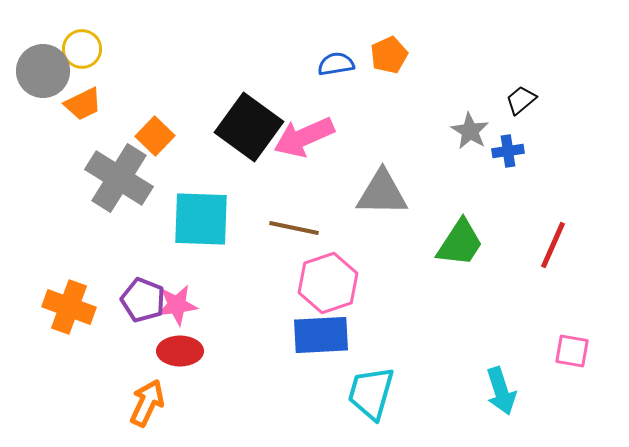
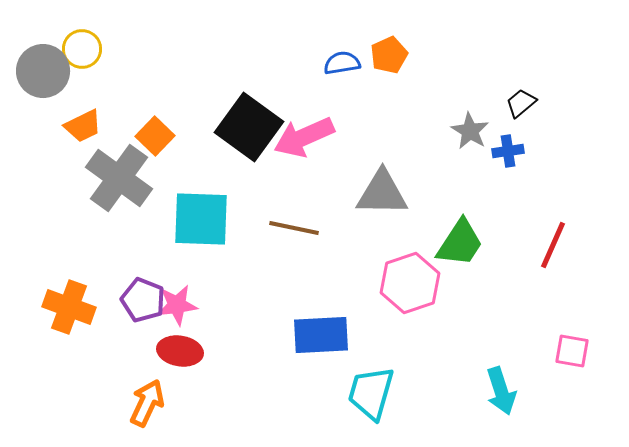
blue semicircle: moved 6 px right, 1 px up
black trapezoid: moved 3 px down
orange trapezoid: moved 22 px down
gray cross: rotated 4 degrees clockwise
pink hexagon: moved 82 px right
red ellipse: rotated 9 degrees clockwise
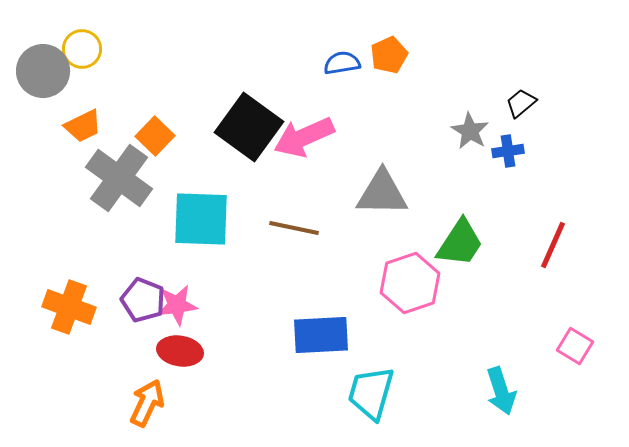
pink square: moved 3 px right, 5 px up; rotated 21 degrees clockwise
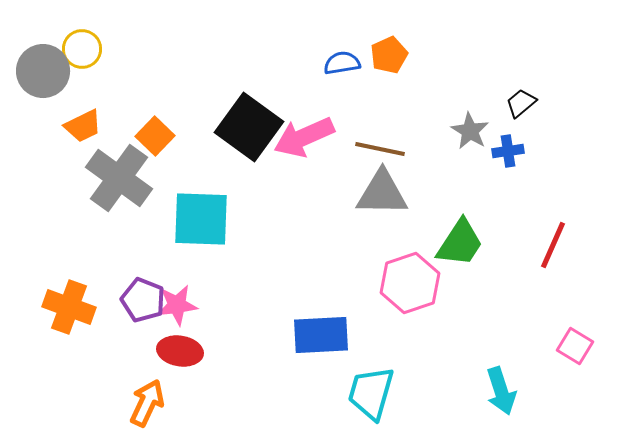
brown line: moved 86 px right, 79 px up
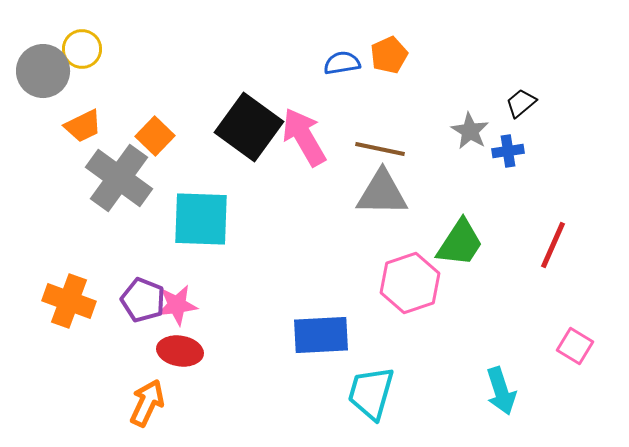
pink arrow: rotated 84 degrees clockwise
orange cross: moved 6 px up
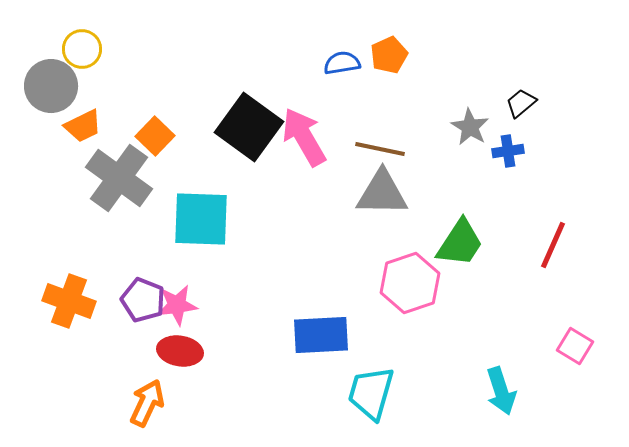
gray circle: moved 8 px right, 15 px down
gray star: moved 4 px up
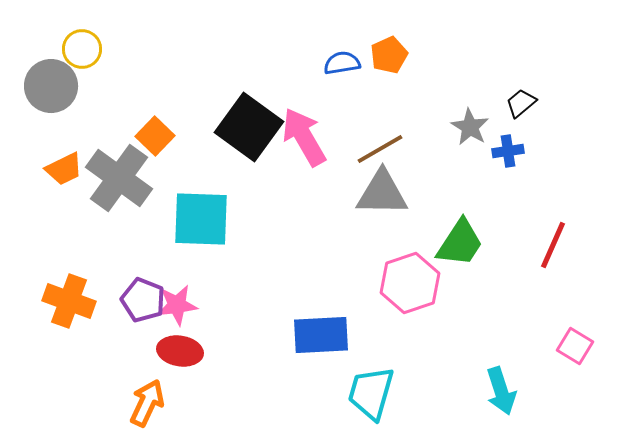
orange trapezoid: moved 19 px left, 43 px down
brown line: rotated 42 degrees counterclockwise
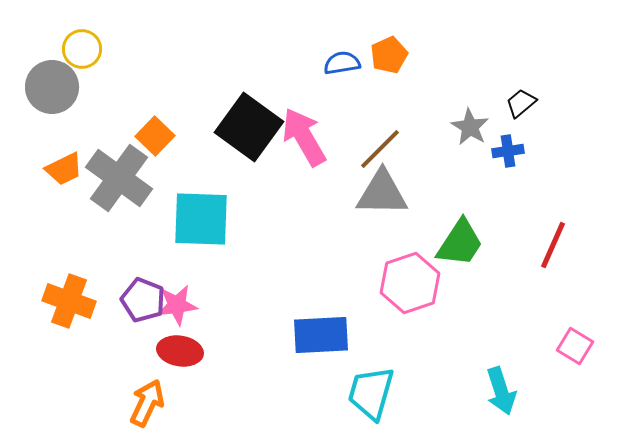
gray circle: moved 1 px right, 1 px down
brown line: rotated 15 degrees counterclockwise
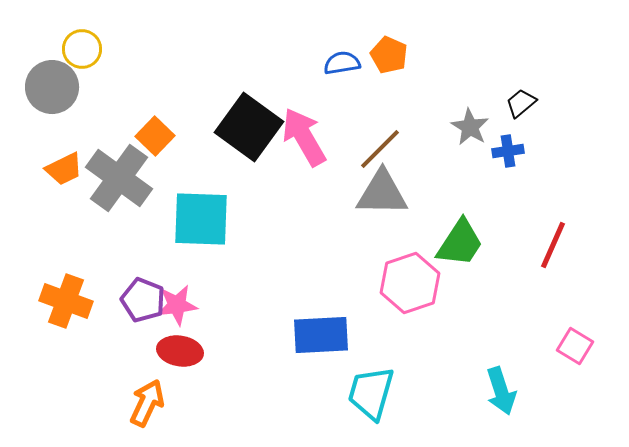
orange pentagon: rotated 24 degrees counterclockwise
orange cross: moved 3 px left
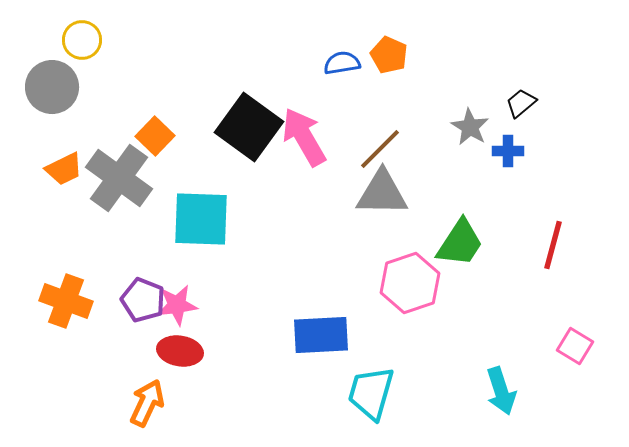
yellow circle: moved 9 px up
blue cross: rotated 8 degrees clockwise
red line: rotated 9 degrees counterclockwise
